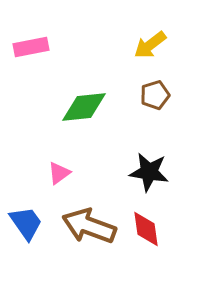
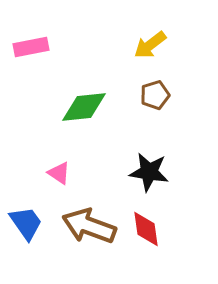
pink triangle: rotated 50 degrees counterclockwise
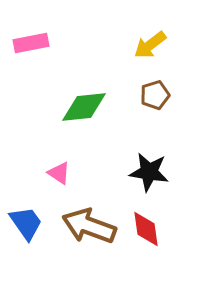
pink rectangle: moved 4 px up
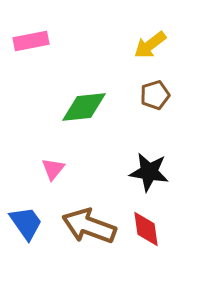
pink rectangle: moved 2 px up
pink triangle: moved 6 px left, 4 px up; rotated 35 degrees clockwise
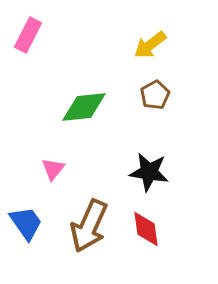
pink rectangle: moved 3 px left, 6 px up; rotated 52 degrees counterclockwise
brown pentagon: rotated 12 degrees counterclockwise
brown arrow: rotated 86 degrees counterclockwise
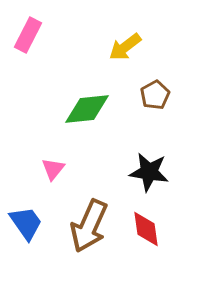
yellow arrow: moved 25 px left, 2 px down
green diamond: moved 3 px right, 2 px down
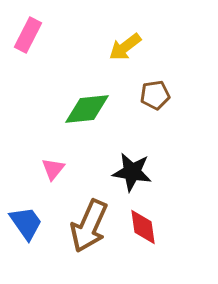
brown pentagon: rotated 20 degrees clockwise
black star: moved 17 px left
red diamond: moved 3 px left, 2 px up
